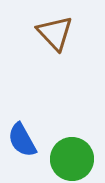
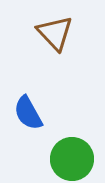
blue semicircle: moved 6 px right, 27 px up
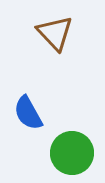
green circle: moved 6 px up
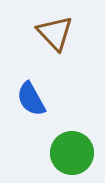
blue semicircle: moved 3 px right, 14 px up
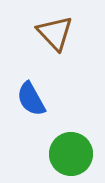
green circle: moved 1 px left, 1 px down
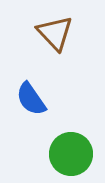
blue semicircle: rotated 6 degrees counterclockwise
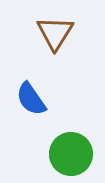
brown triangle: rotated 15 degrees clockwise
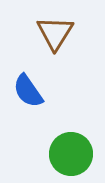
blue semicircle: moved 3 px left, 8 px up
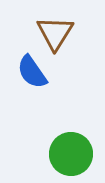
blue semicircle: moved 4 px right, 19 px up
